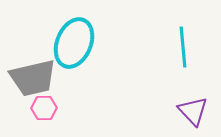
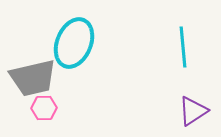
purple triangle: rotated 40 degrees clockwise
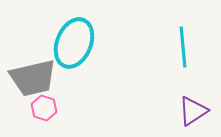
pink hexagon: rotated 20 degrees clockwise
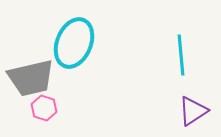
cyan line: moved 2 px left, 8 px down
gray trapezoid: moved 2 px left
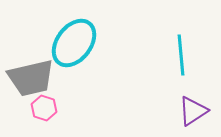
cyan ellipse: rotated 15 degrees clockwise
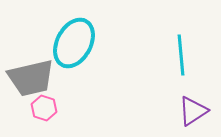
cyan ellipse: rotated 9 degrees counterclockwise
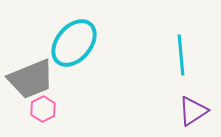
cyan ellipse: rotated 12 degrees clockwise
gray trapezoid: moved 1 px down; rotated 9 degrees counterclockwise
pink hexagon: moved 1 px left, 1 px down; rotated 15 degrees clockwise
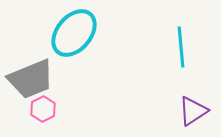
cyan ellipse: moved 10 px up
cyan line: moved 8 px up
